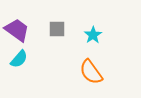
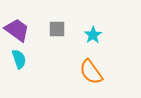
cyan semicircle: rotated 60 degrees counterclockwise
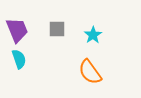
purple trapezoid: rotated 32 degrees clockwise
orange semicircle: moved 1 px left
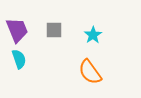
gray square: moved 3 px left, 1 px down
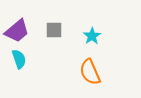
purple trapezoid: moved 1 px down; rotated 72 degrees clockwise
cyan star: moved 1 px left, 1 px down
orange semicircle: rotated 12 degrees clockwise
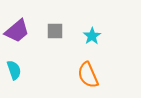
gray square: moved 1 px right, 1 px down
cyan semicircle: moved 5 px left, 11 px down
orange semicircle: moved 2 px left, 3 px down
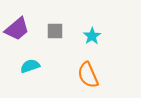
purple trapezoid: moved 2 px up
cyan semicircle: moved 16 px right, 4 px up; rotated 90 degrees counterclockwise
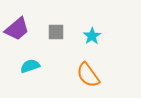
gray square: moved 1 px right, 1 px down
orange semicircle: rotated 12 degrees counterclockwise
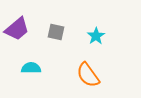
gray square: rotated 12 degrees clockwise
cyan star: moved 4 px right
cyan semicircle: moved 1 px right, 2 px down; rotated 18 degrees clockwise
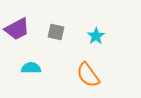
purple trapezoid: rotated 12 degrees clockwise
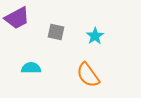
purple trapezoid: moved 11 px up
cyan star: moved 1 px left
